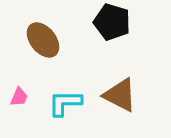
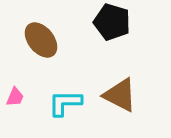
brown ellipse: moved 2 px left
pink trapezoid: moved 4 px left
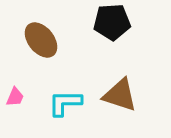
black pentagon: rotated 21 degrees counterclockwise
brown triangle: rotated 9 degrees counterclockwise
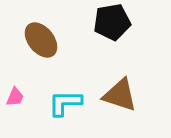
black pentagon: rotated 6 degrees counterclockwise
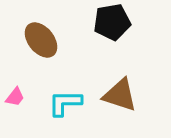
pink trapezoid: rotated 15 degrees clockwise
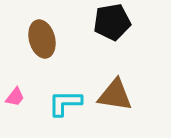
brown ellipse: moved 1 px right, 1 px up; rotated 24 degrees clockwise
brown triangle: moved 5 px left; rotated 9 degrees counterclockwise
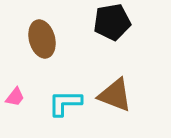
brown triangle: rotated 12 degrees clockwise
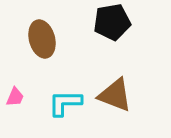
pink trapezoid: rotated 15 degrees counterclockwise
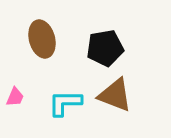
black pentagon: moved 7 px left, 26 px down
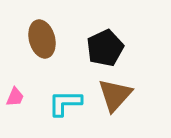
black pentagon: rotated 15 degrees counterclockwise
brown triangle: rotated 51 degrees clockwise
